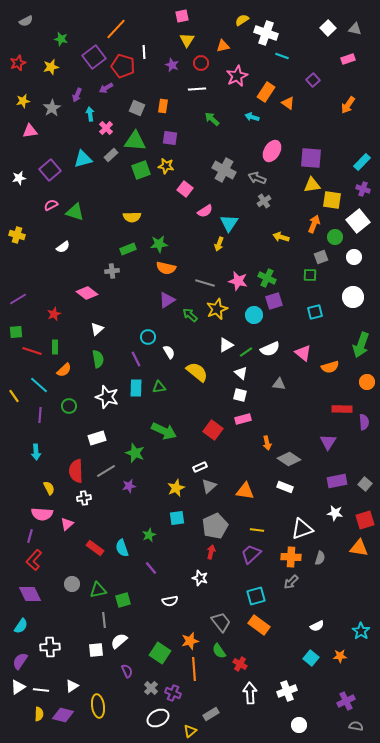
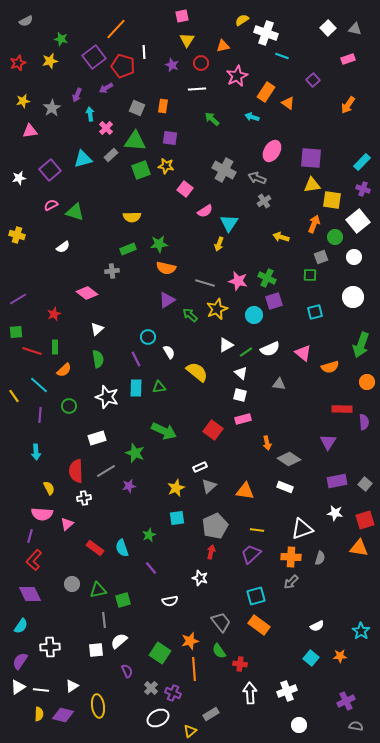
yellow star at (51, 67): moved 1 px left, 6 px up
red cross at (240, 664): rotated 24 degrees counterclockwise
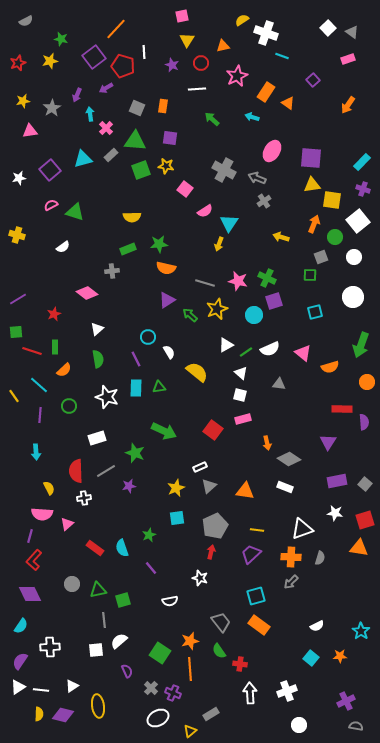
gray triangle at (355, 29): moved 3 px left, 3 px down; rotated 24 degrees clockwise
orange line at (194, 669): moved 4 px left
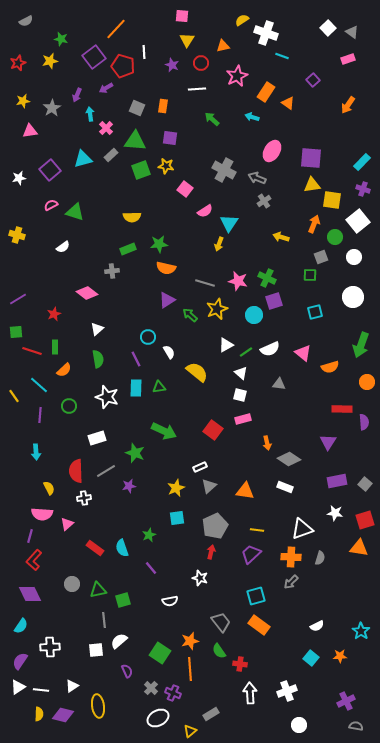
pink square at (182, 16): rotated 16 degrees clockwise
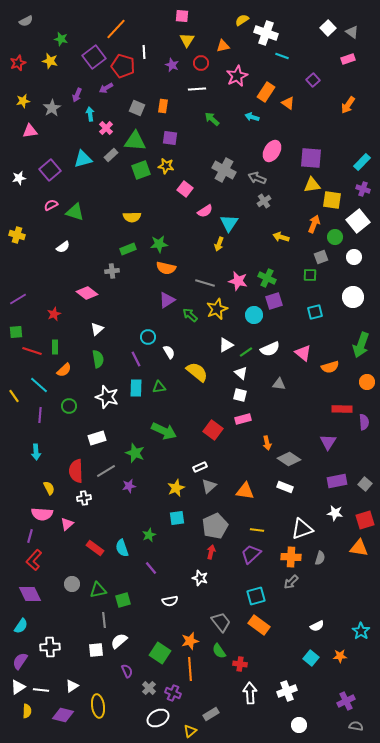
yellow star at (50, 61): rotated 28 degrees clockwise
gray cross at (151, 688): moved 2 px left
yellow semicircle at (39, 714): moved 12 px left, 3 px up
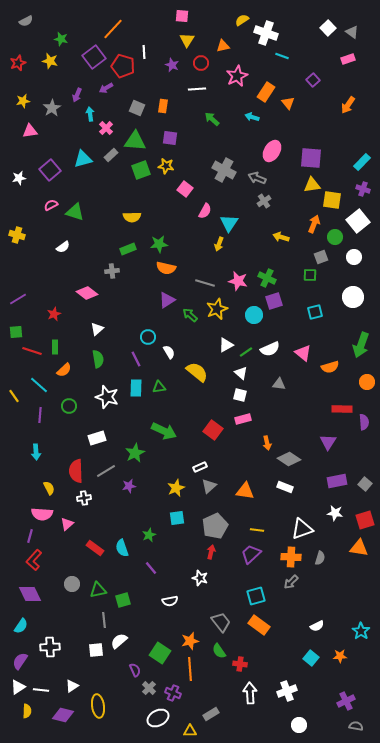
orange line at (116, 29): moved 3 px left
orange triangle at (288, 103): rotated 16 degrees clockwise
pink semicircle at (205, 211): rotated 28 degrees counterclockwise
green star at (135, 453): rotated 24 degrees clockwise
purple semicircle at (127, 671): moved 8 px right, 1 px up
yellow triangle at (190, 731): rotated 40 degrees clockwise
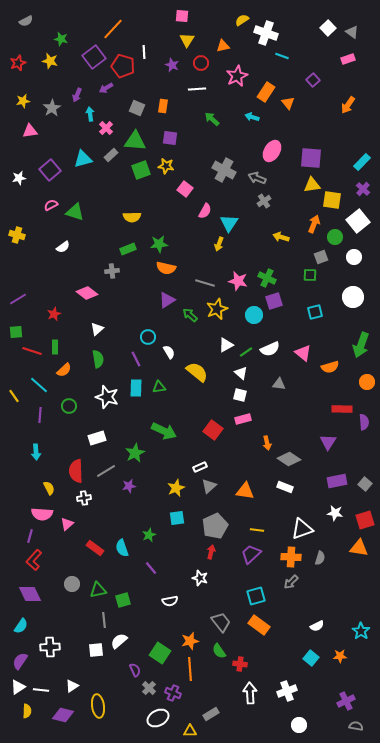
purple cross at (363, 189): rotated 24 degrees clockwise
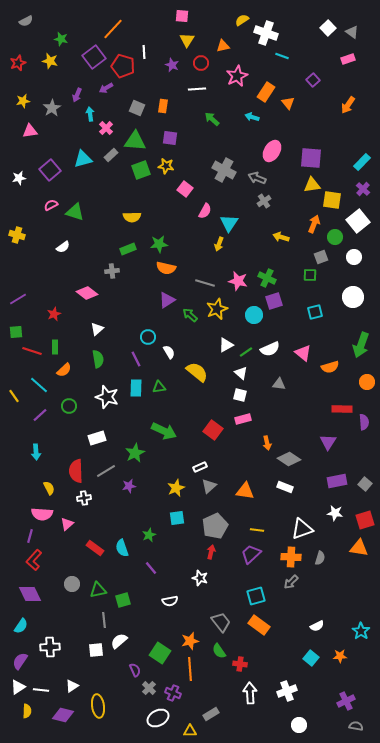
purple line at (40, 415): rotated 42 degrees clockwise
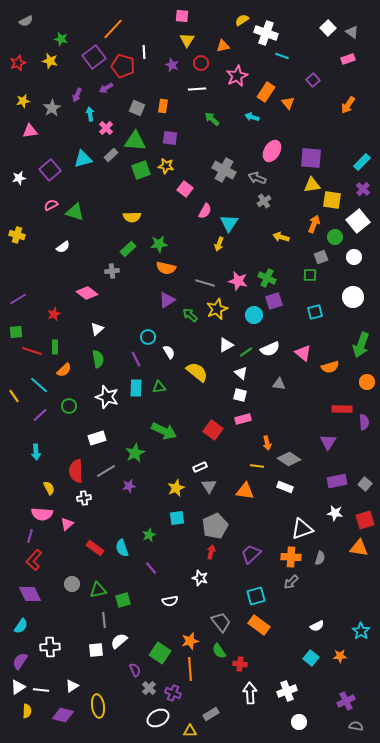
green rectangle at (128, 249): rotated 21 degrees counterclockwise
gray triangle at (209, 486): rotated 21 degrees counterclockwise
yellow line at (257, 530): moved 64 px up
white circle at (299, 725): moved 3 px up
